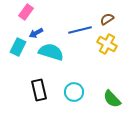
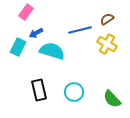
cyan semicircle: moved 1 px right, 1 px up
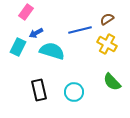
green semicircle: moved 17 px up
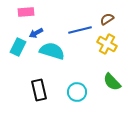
pink rectangle: rotated 49 degrees clockwise
cyan circle: moved 3 px right
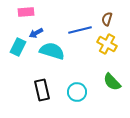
brown semicircle: rotated 40 degrees counterclockwise
black rectangle: moved 3 px right
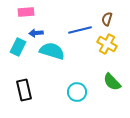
blue arrow: rotated 24 degrees clockwise
black rectangle: moved 18 px left
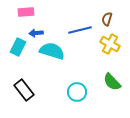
yellow cross: moved 3 px right
black rectangle: rotated 25 degrees counterclockwise
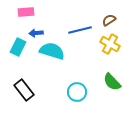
brown semicircle: moved 2 px right, 1 px down; rotated 40 degrees clockwise
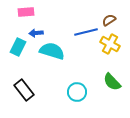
blue line: moved 6 px right, 2 px down
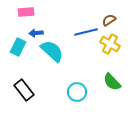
cyan semicircle: rotated 25 degrees clockwise
